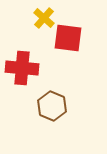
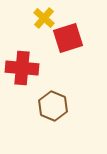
red square: rotated 24 degrees counterclockwise
brown hexagon: moved 1 px right
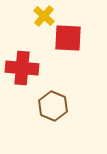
yellow cross: moved 2 px up
red square: rotated 20 degrees clockwise
